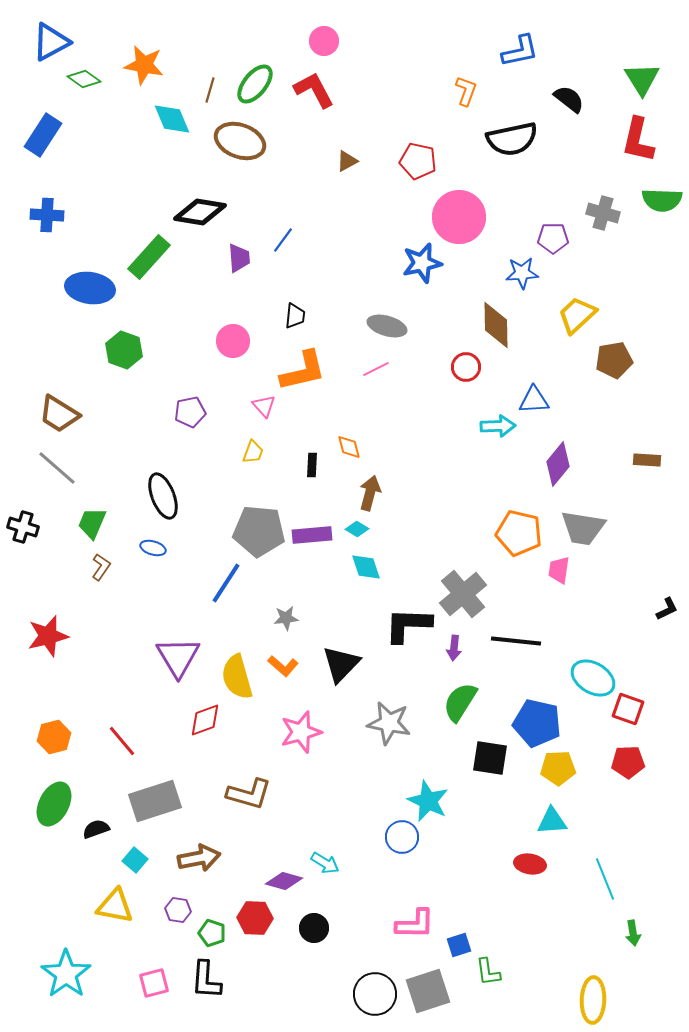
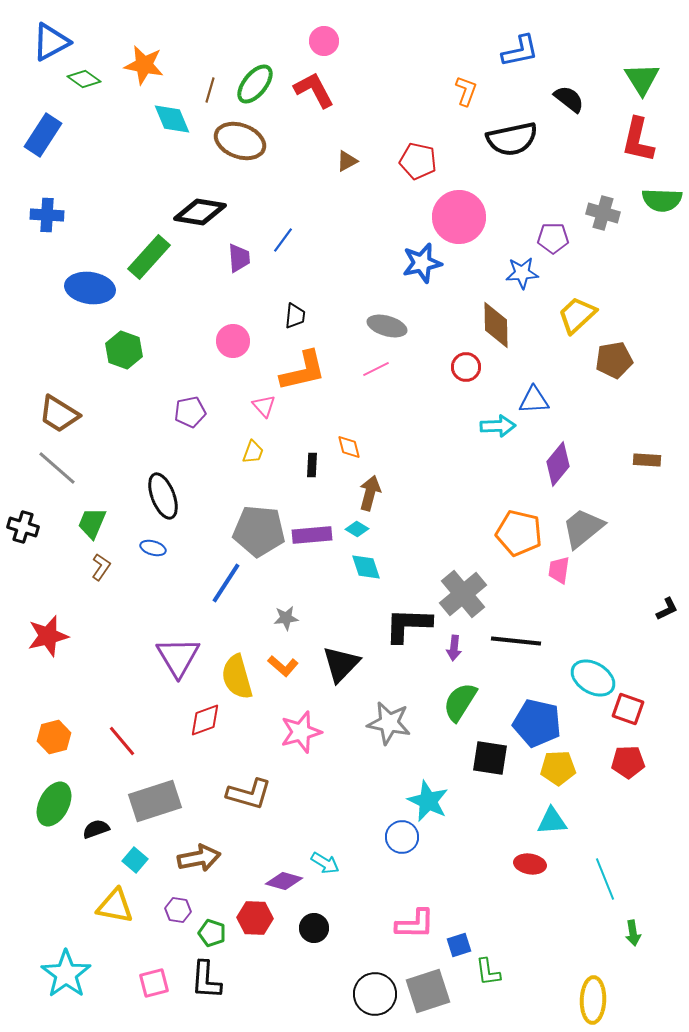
gray trapezoid at (583, 528): rotated 132 degrees clockwise
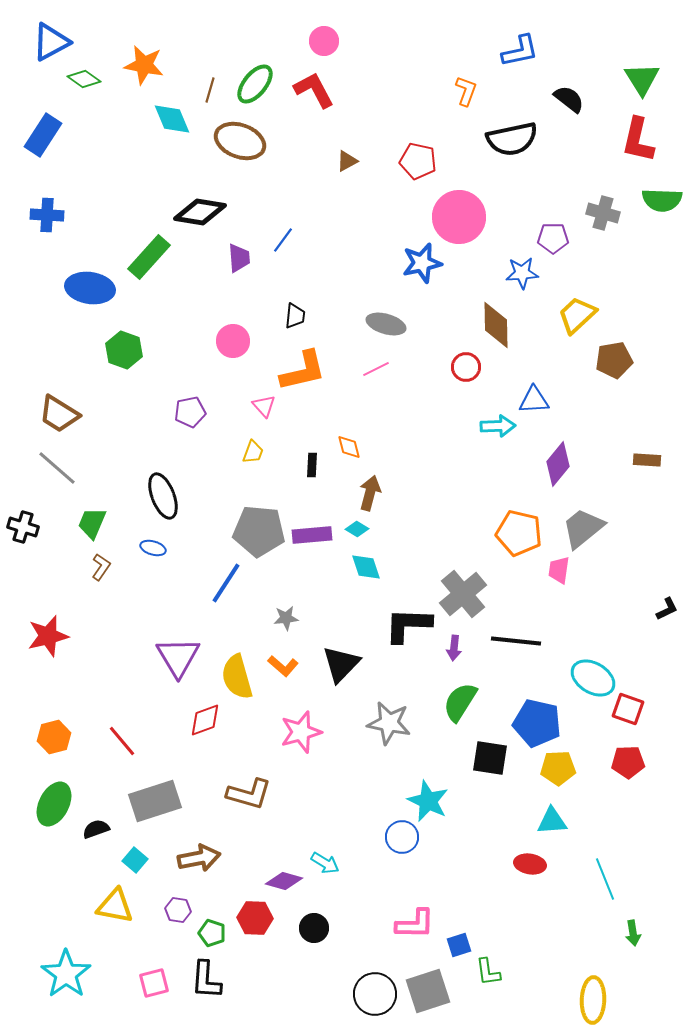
gray ellipse at (387, 326): moved 1 px left, 2 px up
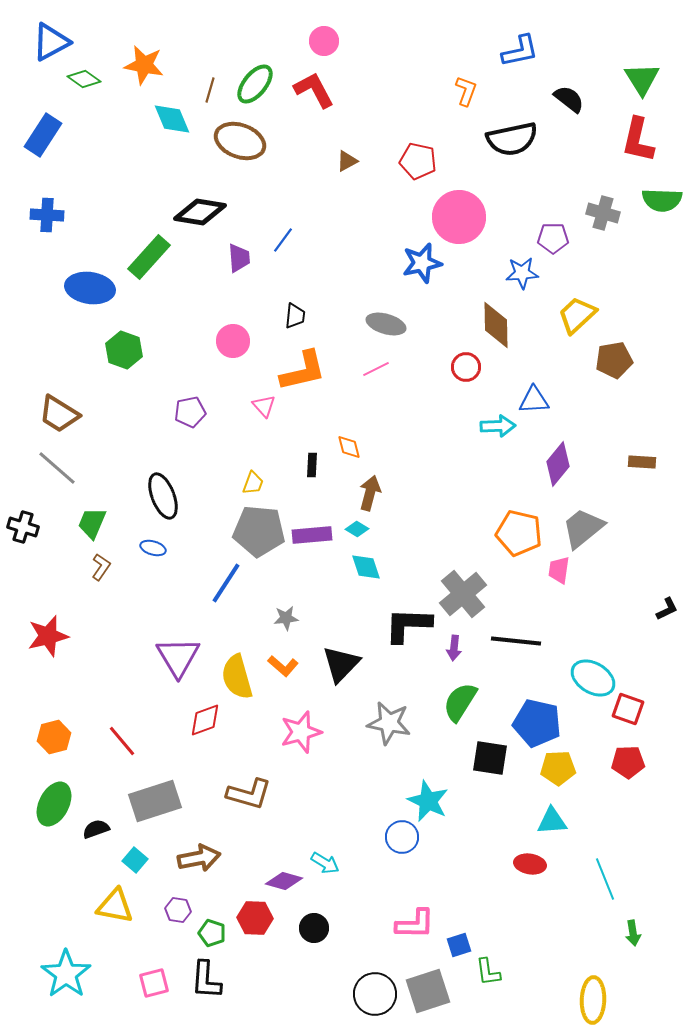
yellow trapezoid at (253, 452): moved 31 px down
brown rectangle at (647, 460): moved 5 px left, 2 px down
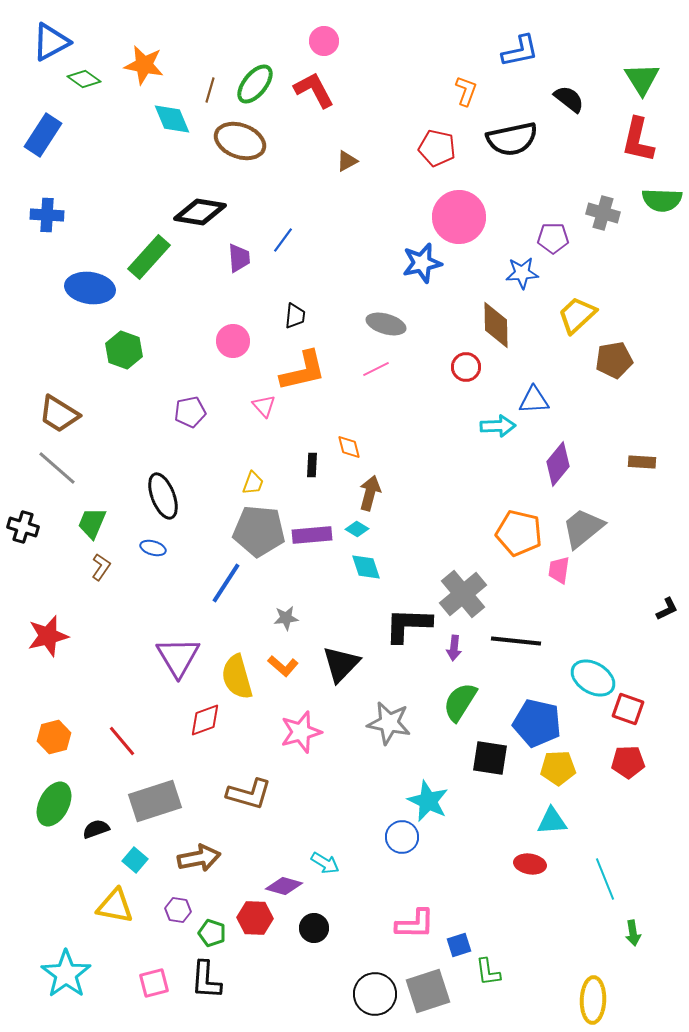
red pentagon at (418, 161): moved 19 px right, 13 px up
purple diamond at (284, 881): moved 5 px down
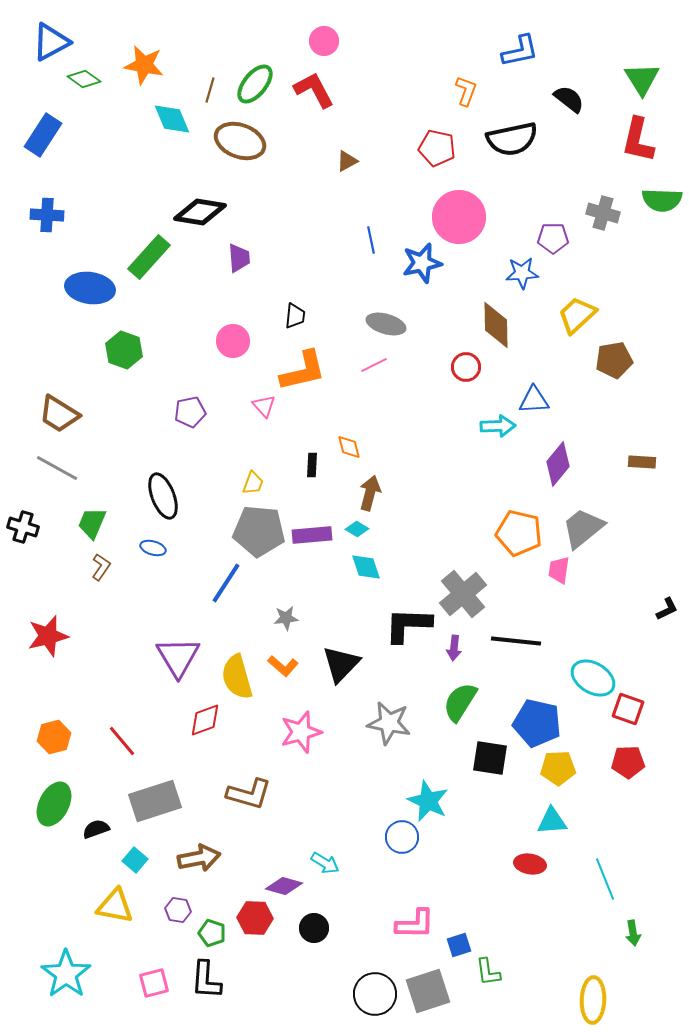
blue line at (283, 240): moved 88 px right; rotated 48 degrees counterclockwise
pink line at (376, 369): moved 2 px left, 4 px up
gray line at (57, 468): rotated 12 degrees counterclockwise
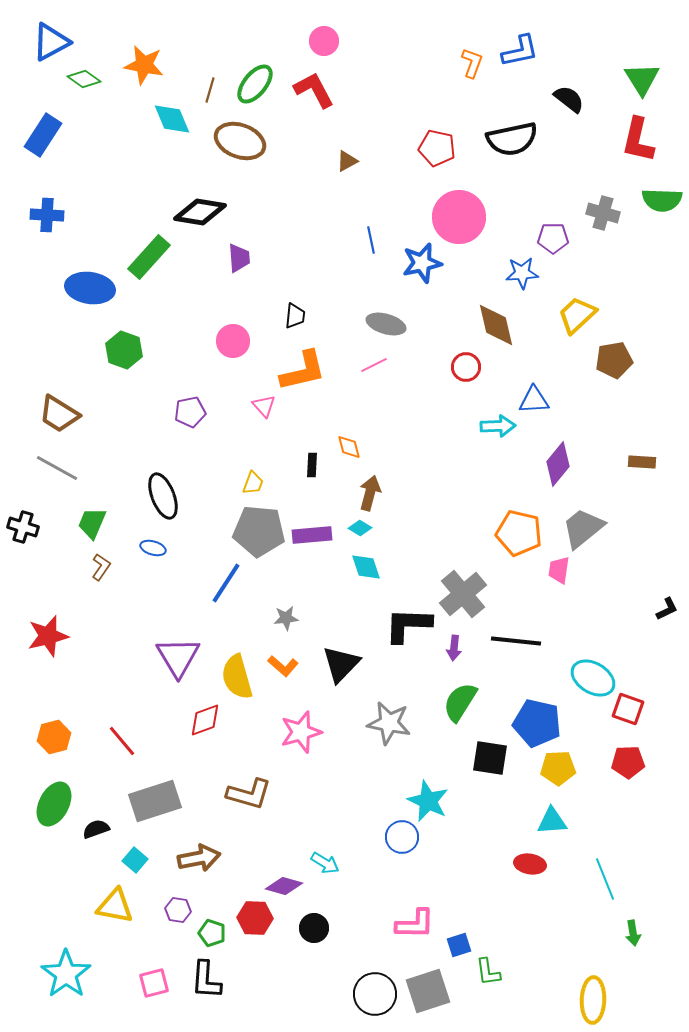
orange L-shape at (466, 91): moved 6 px right, 28 px up
brown diamond at (496, 325): rotated 12 degrees counterclockwise
cyan diamond at (357, 529): moved 3 px right, 1 px up
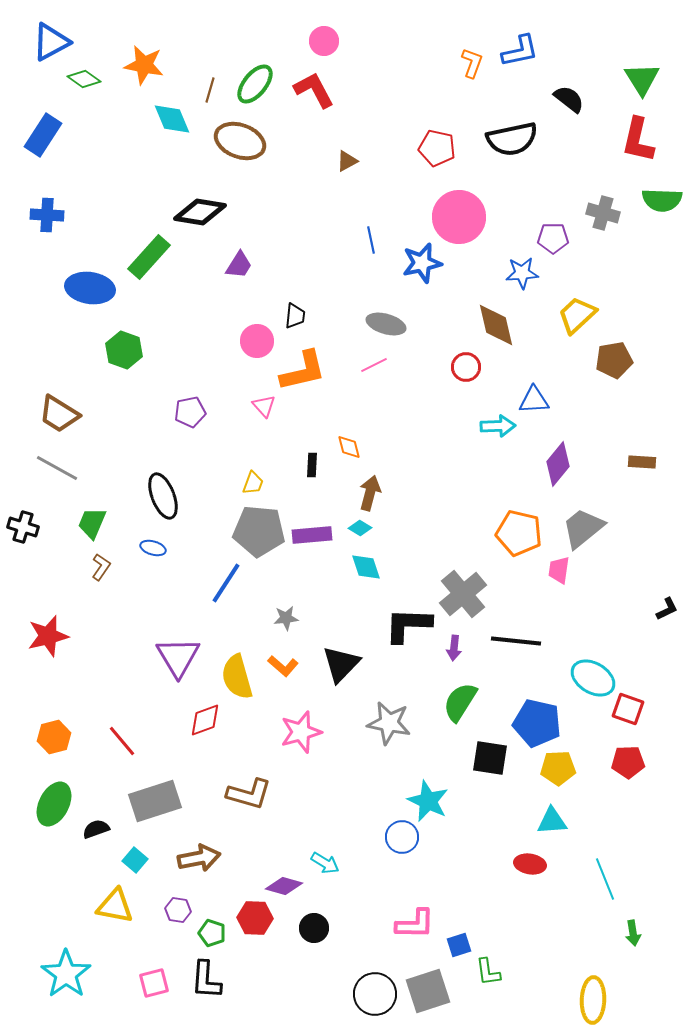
purple trapezoid at (239, 258): moved 7 px down; rotated 36 degrees clockwise
pink circle at (233, 341): moved 24 px right
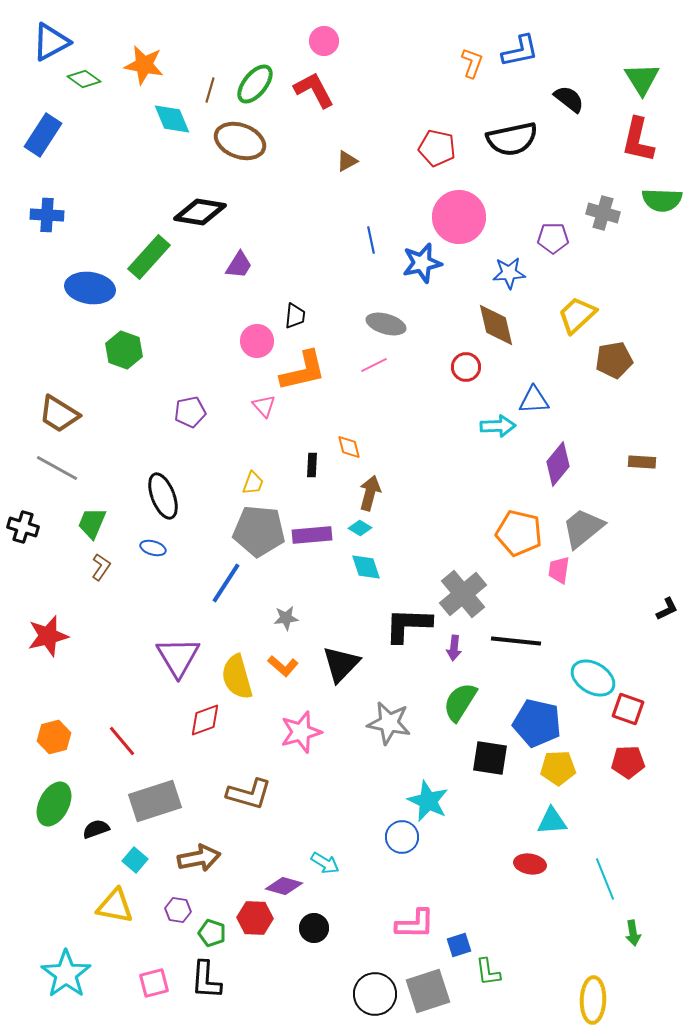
blue star at (522, 273): moved 13 px left
